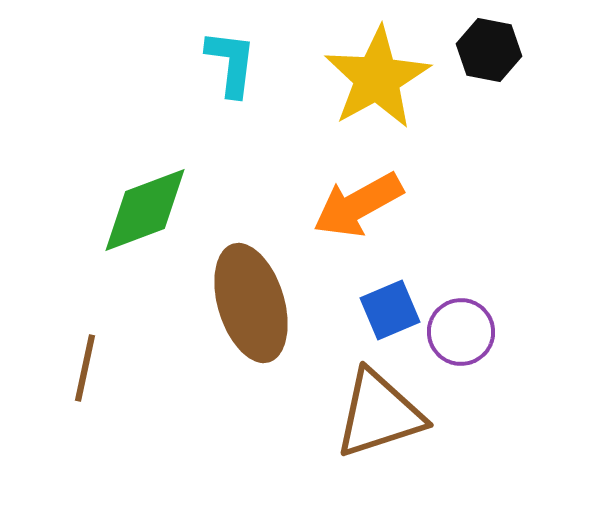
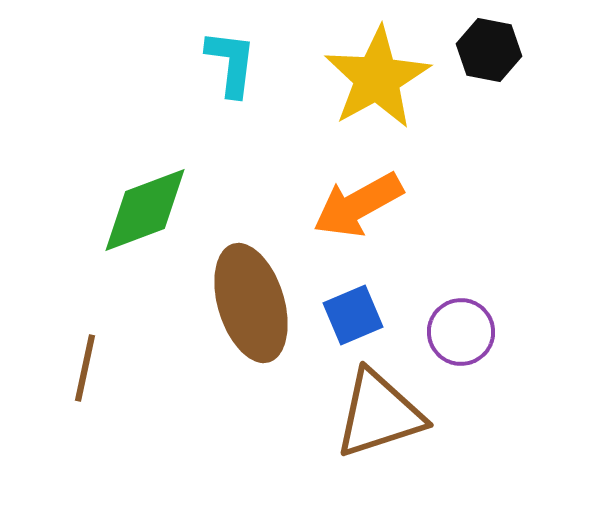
blue square: moved 37 px left, 5 px down
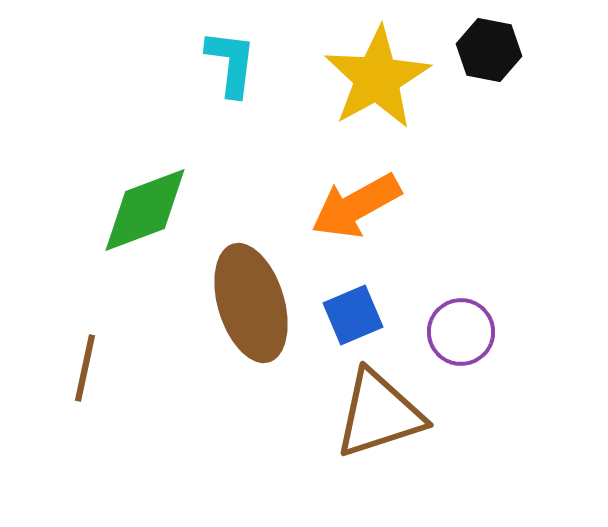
orange arrow: moved 2 px left, 1 px down
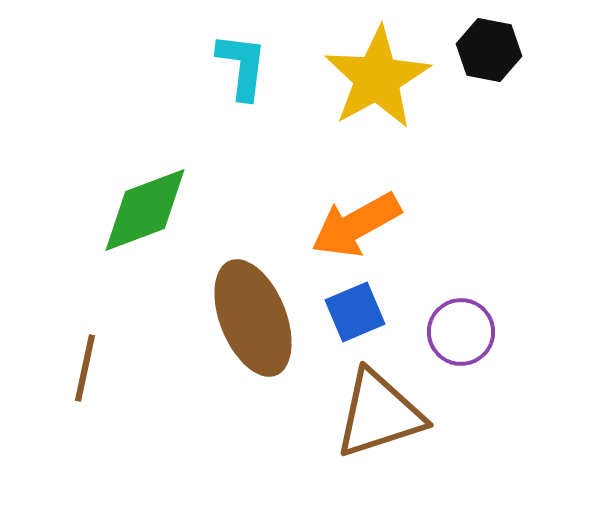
cyan L-shape: moved 11 px right, 3 px down
orange arrow: moved 19 px down
brown ellipse: moved 2 px right, 15 px down; rotated 5 degrees counterclockwise
blue square: moved 2 px right, 3 px up
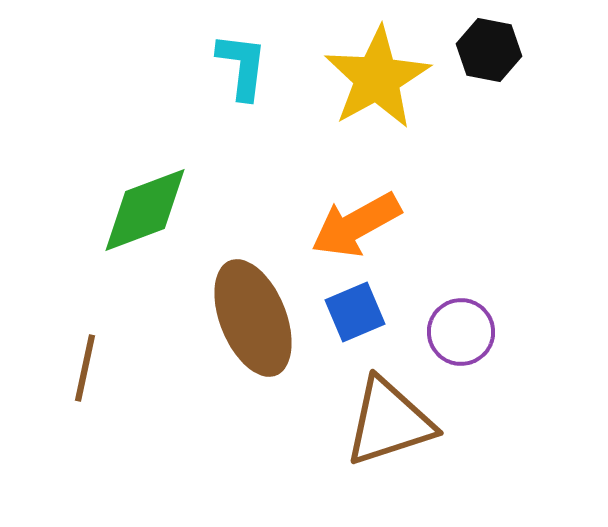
brown triangle: moved 10 px right, 8 px down
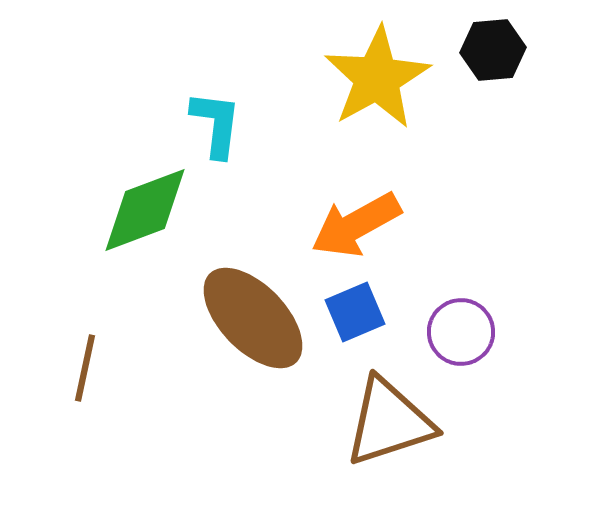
black hexagon: moved 4 px right; rotated 16 degrees counterclockwise
cyan L-shape: moved 26 px left, 58 px down
brown ellipse: rotated 22 degrees counterclockwise
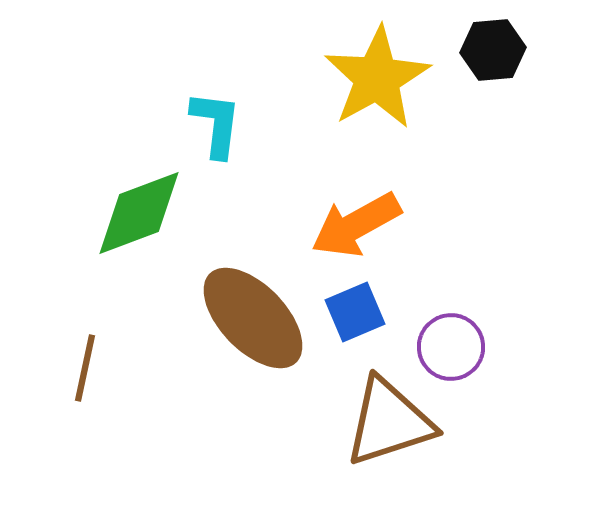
green diamond: moved 6 px left, 3 px down
purple circle: moved 10 px left, 15 px down
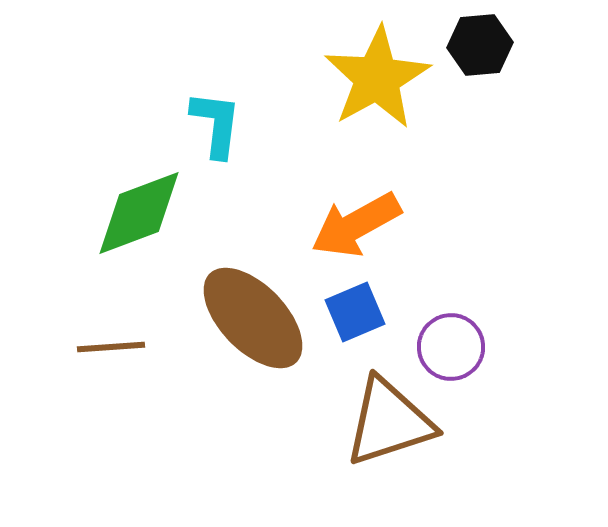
black hexagon: moved 13 px left, 5 px up
brown line: moved 26 px right, 21 px up; rotated 74 degrees clockwise
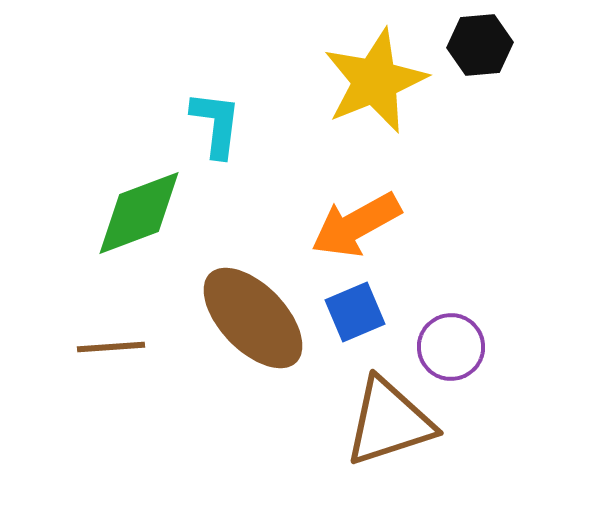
yellow star: moved 2 px left, 3 px down; rotated 7 degrees clockwise
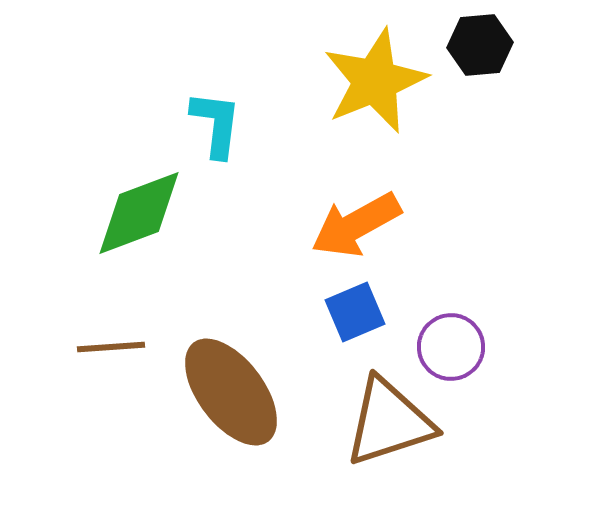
brown ellipse: moved 22 px left, 74 px down; rotated 7 degrees clockwise
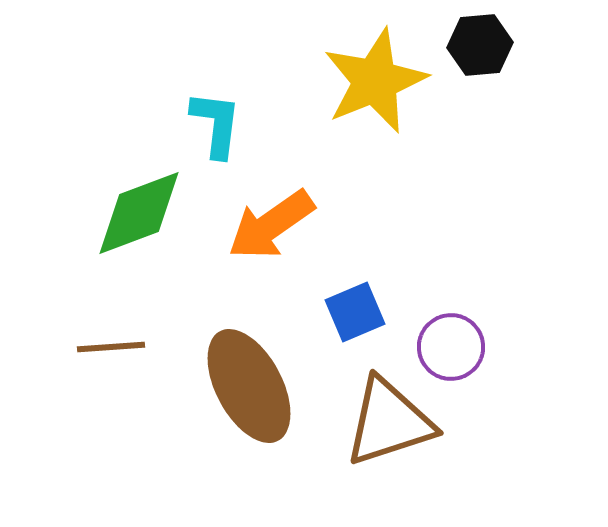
orange arrow: moved 85 px left; rotated 6 degrees counterclockwise
brown ellipse: moved 18 px right, 6 px up; rotated 9 degrees clockwise
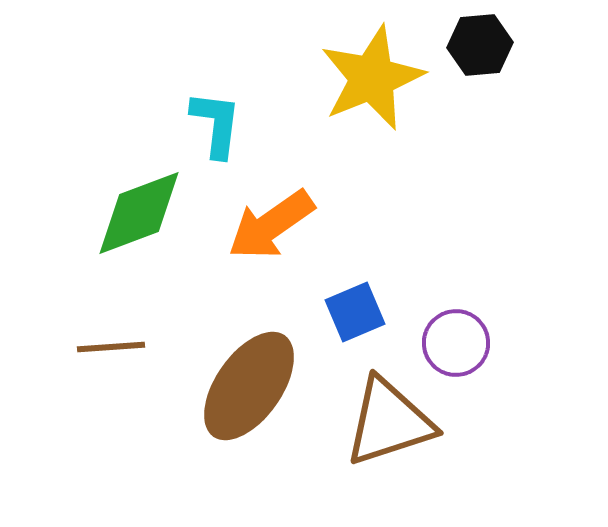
yellow star: moved 3 px left, 3 px up
purple circle: moved 5 px right, 4 px up
brown ellipse: rotated 63 degrees clockwise
